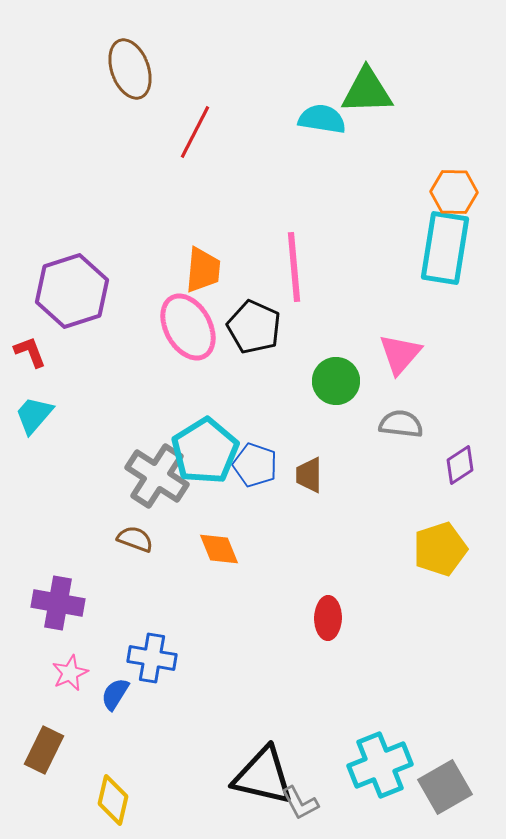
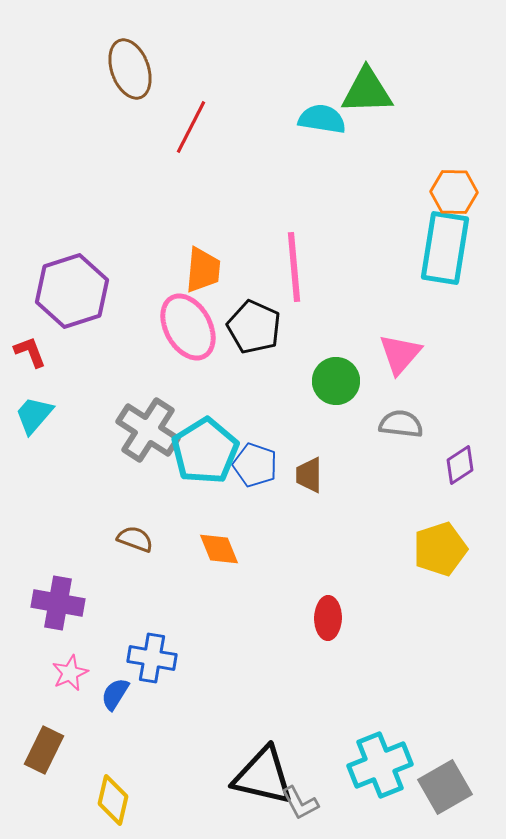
red line: moved 4 px left, 5 px up
gray cross: moved 9 px left, 46 px up
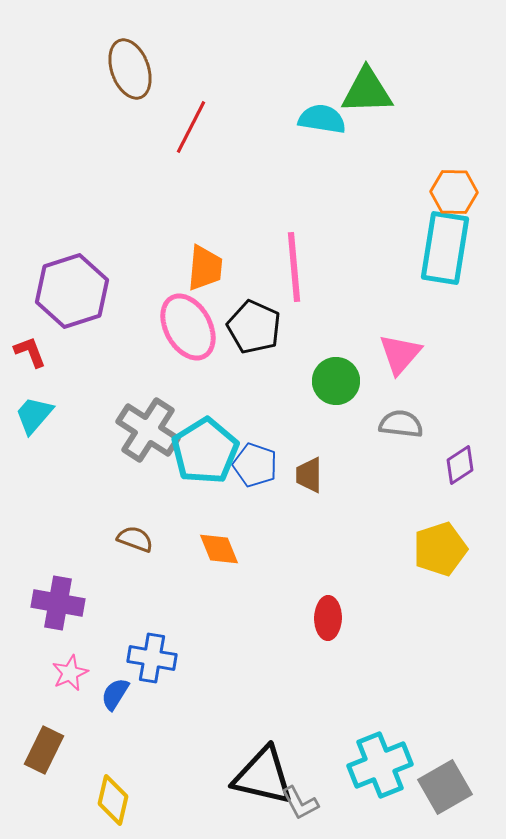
orange trapezoid: moved 2 px right, 2 px up
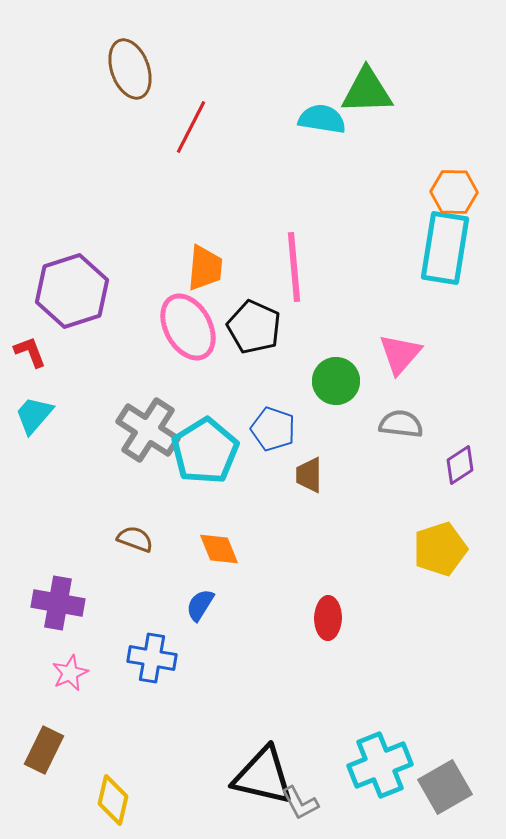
blue pentagon: moved 18 px right, 36 px up
blue semicircle: moved 85 px right, 89 px up
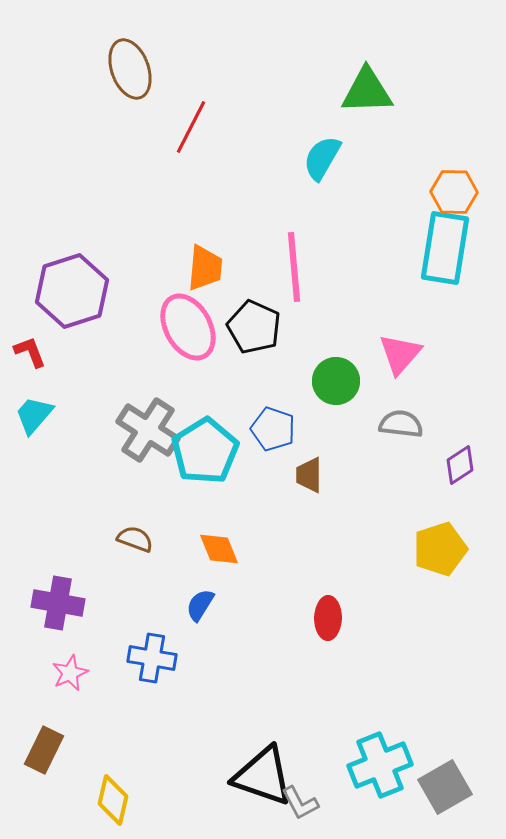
cyan semicircle: moved 39 px down; rotated 69 degrees counterclockwise
black triangle: rotated 6 degrees clockwise
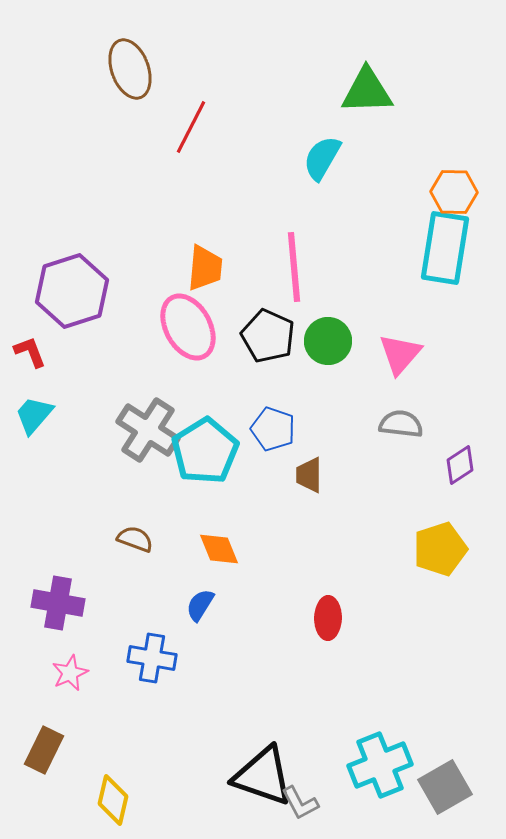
black pentagon: moved 14 px right, 9 px down
green circle: moved 8 px left, 40 px up
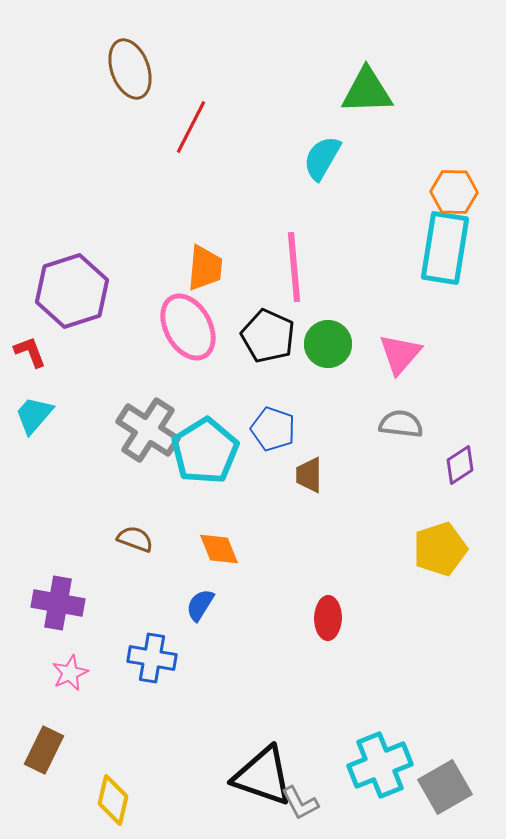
green circle: moved 3 px down
